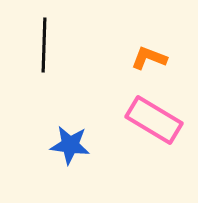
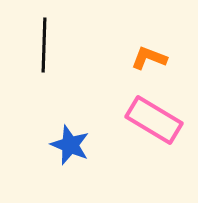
blue star: rotated 15 degrees clockwise
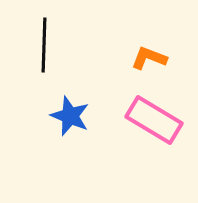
blue star: moved 29 px up
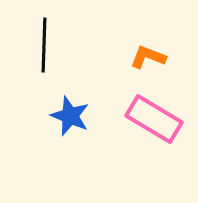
orange L-shape: moved 1 px left, 1 px up
pink rectangle: moved 1 px up
